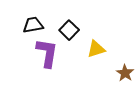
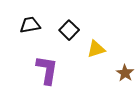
black trapezoid: moved 3 px left
purple L-shape: moved 17 px down
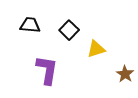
black trapezoid: rotated 15 degrees clockwise
brown star: moved 1 px down
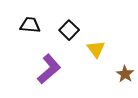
yellow triangle: rotated 48 degrees counterclockwise
purple L-shape: moved 2 px right, 1 px up; rotated 40 degrees clockwise
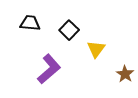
black trapezoid: moved 2 px up
yellow triangle: rotated 12 degrees clockwise
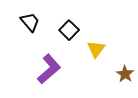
black trapezoid: moved 1 px up; rotated 45 degrees clockwise
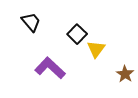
black trapezoid: moved 1 px right
black square: moved 8 px right, 4 px down
purple L-shape: moved 1 px right, 1 px up; rotated 96 degrees counterclockwise
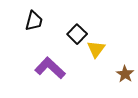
black trapezoid: moved 3 px right, 1 px up; rotated 55 degrees clockwise
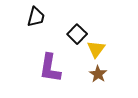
black trapezoid: moved 2 px right, 4 px up
purple L-shape: rotated 124 degrees counterclockwise
brown star: moved 27 px left
